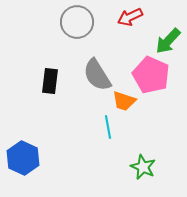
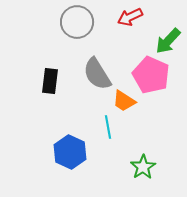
gray semicircle: moved 1 px up
orange trapezoid: rotated 15 degrees clockwise
blue hexagon: moved 47 px right, 6 px up
green star: rotated 15 degrees clockwise
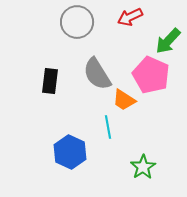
orange trapezoid: moved 1 px up
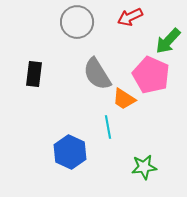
black rectangle: moved 16 px left, 7 px up
orange trapezoid: moved 1 px up
green star: moved 1 px right; rotated 25 degrees clockwise
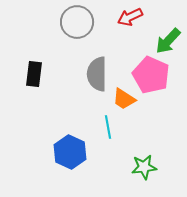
gray semicircle: rotated 32 degrees clockwise
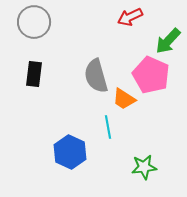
gray circle: moved 43 px left
gray semicircle: moved 1 px left, 2 px down; rotated 16 degrees counterclockwise
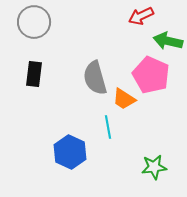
red arrow: moved 11 px right, 1 px up
green arrow: rotated 60 degrees clockwise
gray semicircle: moved 1 px left, 2 px down
green star: moved 10 px right
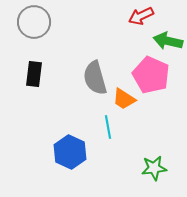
green star: moved 1 px down
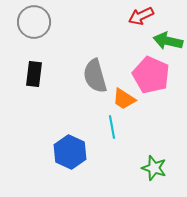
gray semicircle: moved 2 px up
cyan line: moved 4 px right
green star: rotated 25 degrees clockwise
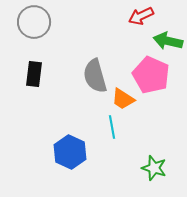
orange trapezoid: moved 1 px left
